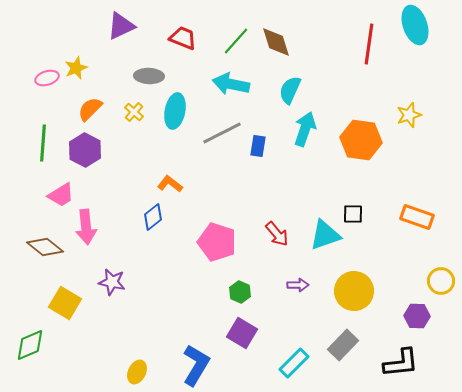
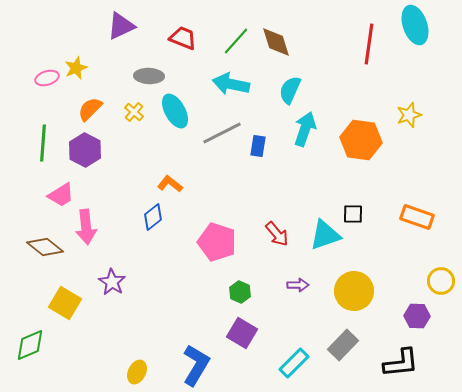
cyan ellipse at (175, 111): rotated 40 degrees counterclockwise
purple star at (112, 282): rotated 20 degrees clockwise
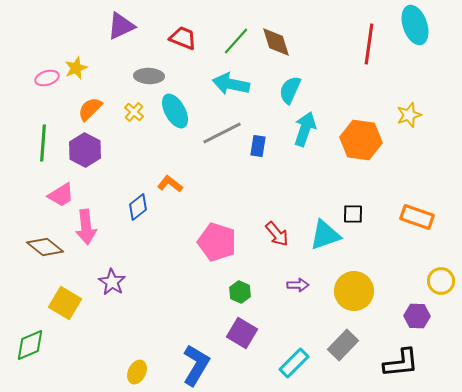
blue diamond at (153, 217): moved 15 px left, 10 px up
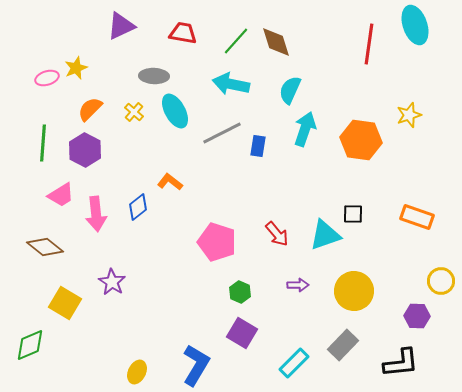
red trapezoid at (183, 38): moved 5 px up; rotated 12 degrees counterclockwise
gray ellipse at (149, 76): moved 5 px right
orange L-shape at (170, 184): moved 2 px up
pink arrow at (86, 227): moved 10 px right, 13 px up
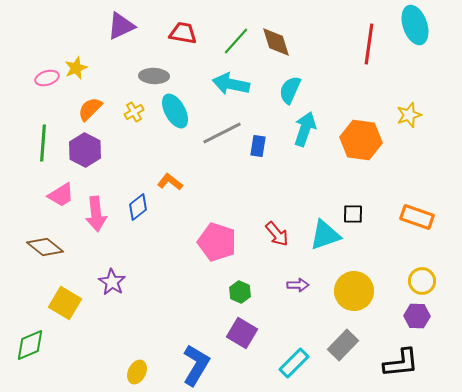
yellow cross at (134, 112): rotated 18 degrees clockwise
yellow circle at (441, 281): moved 19 px left
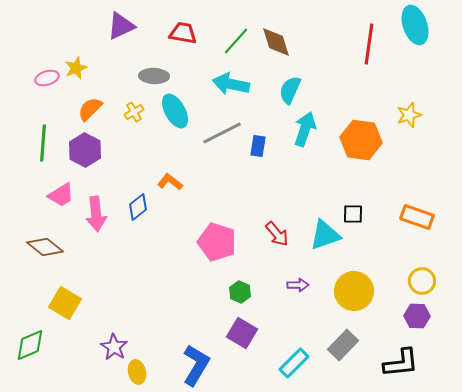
purple star at (112, 282): moved 2 px right, 65 px down
yellow ellipse at (137, 372): rotated 40 degrees counterclockwise
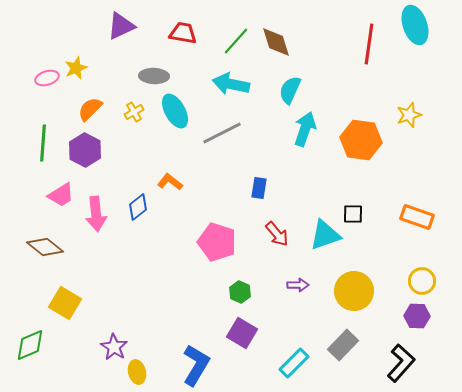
blue rectangle at (258, 146): moved 1 px right, 42 px down
black L-shape at (401, 363): rotated 42 degrees counterclockwise
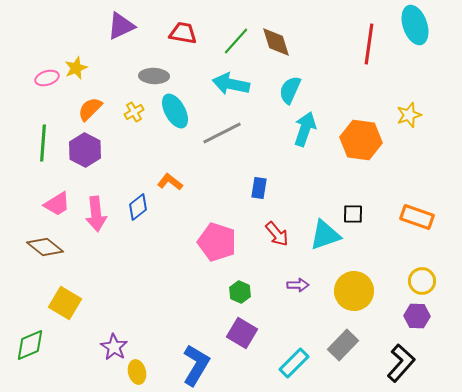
pink trapezoid at (61, 195): moved 4 px left, 9 px down
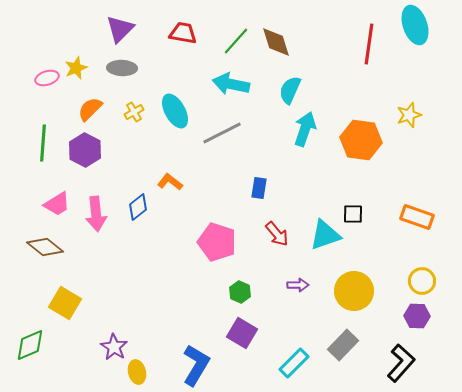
purple triangle at (121, 26): moved 1 px left, 3 px down; rotated 20 degrees counterclockwise
gray ellipse at (154, 76): moved 32 px left, 8 px up
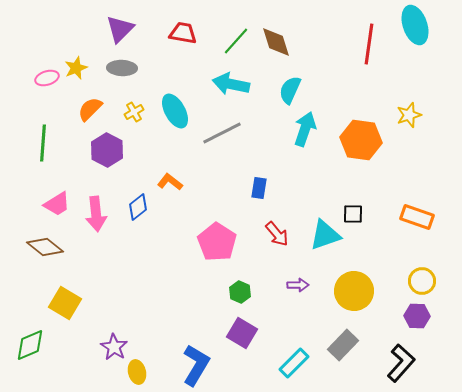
purple hexagon at (85, 150): moved 22 px right
pink pentagon at (217, 242): rotated 15 degrees clockwise
